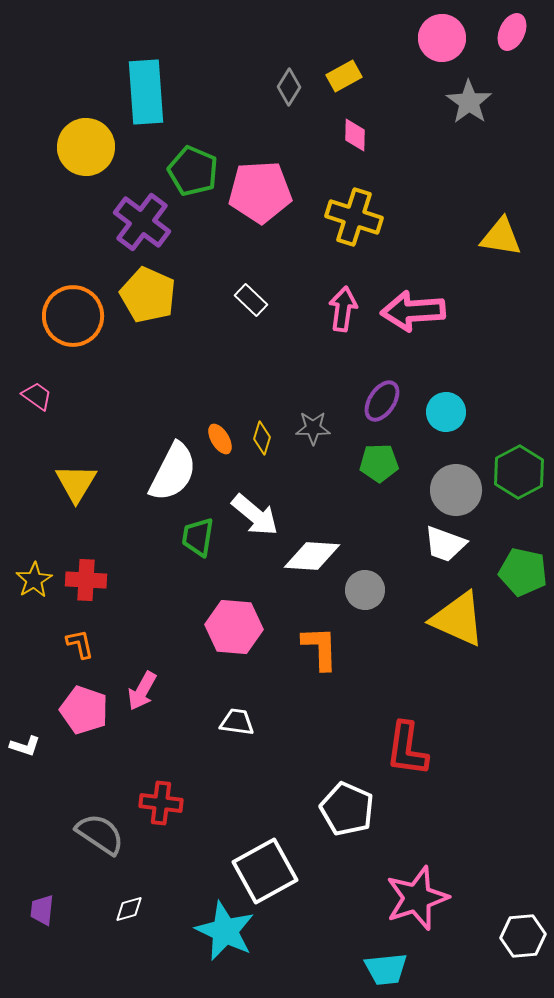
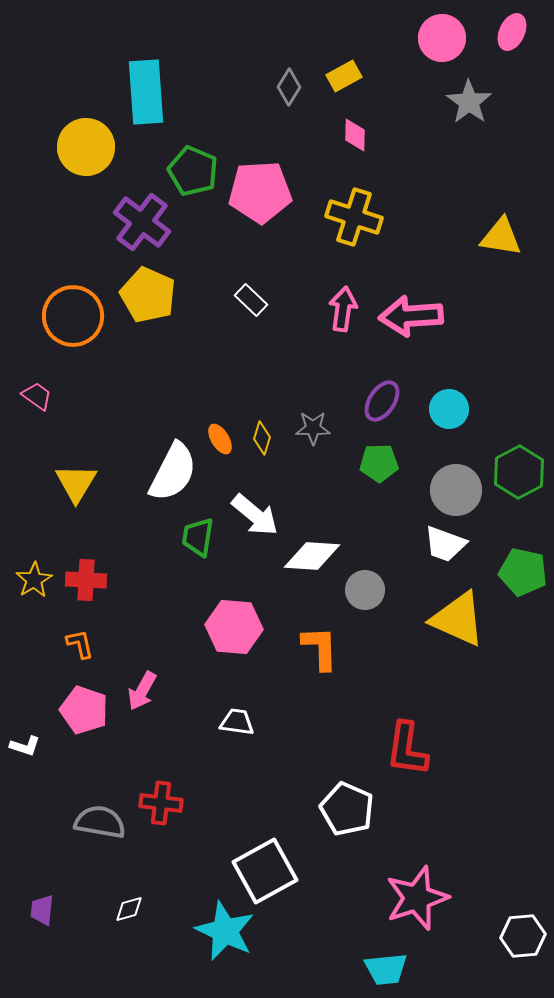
pink arrow at (413, 311): moved 2 px left, 5 px down
cyan circle at (446, 412): moved 3 px right, 3 px up
gray semicircle at (100, 834): moved 12 px up; rotated 24 degrees counterclockwise
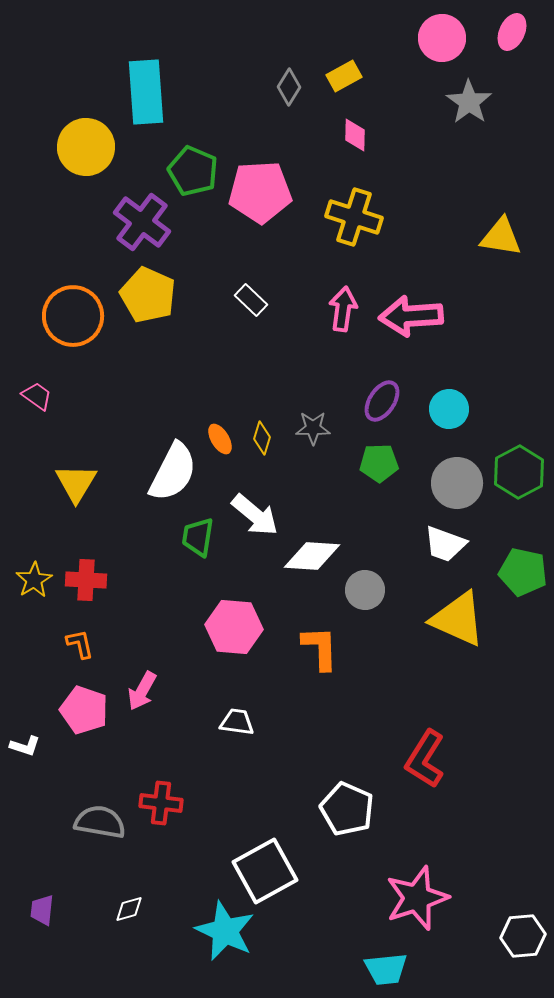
gray circle at (456, 490): moved 1 px right, 7 px up
red L-shape at (407, 749): moved 18 px right, 10 px down; rotated 24 degrees clockwise
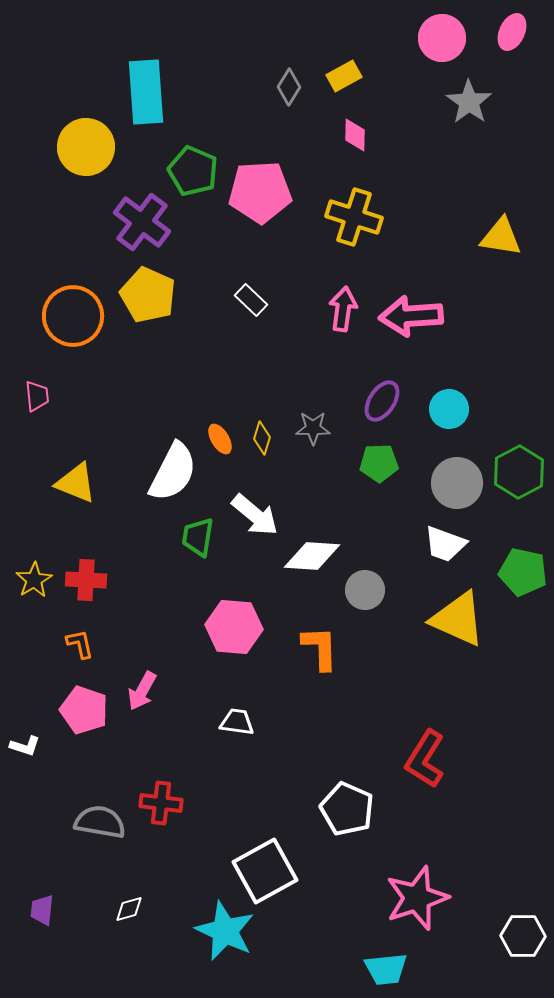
pink trapezoid at (37, 396): rotated 48 degrees clockwise
yellow triangle at (76, 483): rotated 39 degrees counterclockwise
white hexagon at (523, 936): rotated 6 degrees clockwise
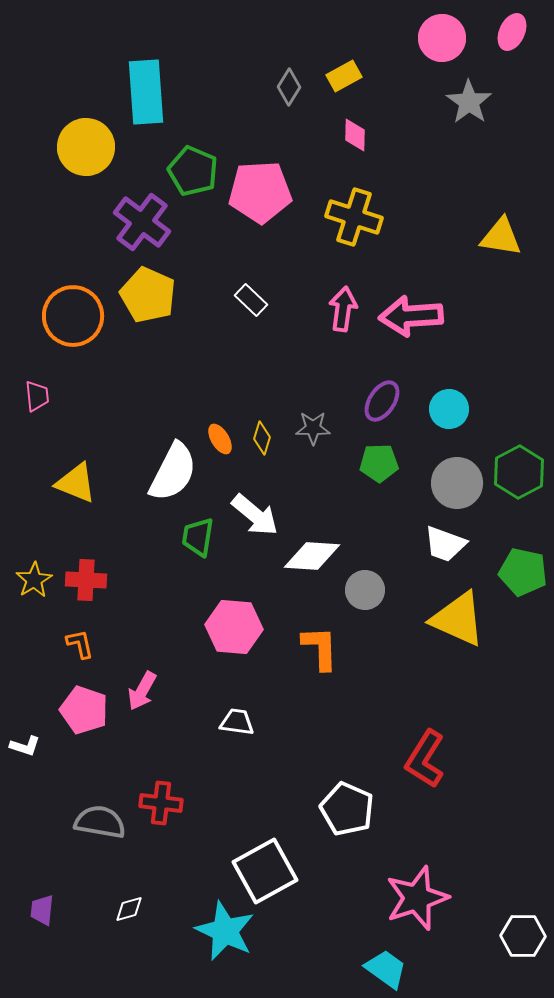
cyan trapezoid at (386, 969): rotated 138 degrees counterclockwise
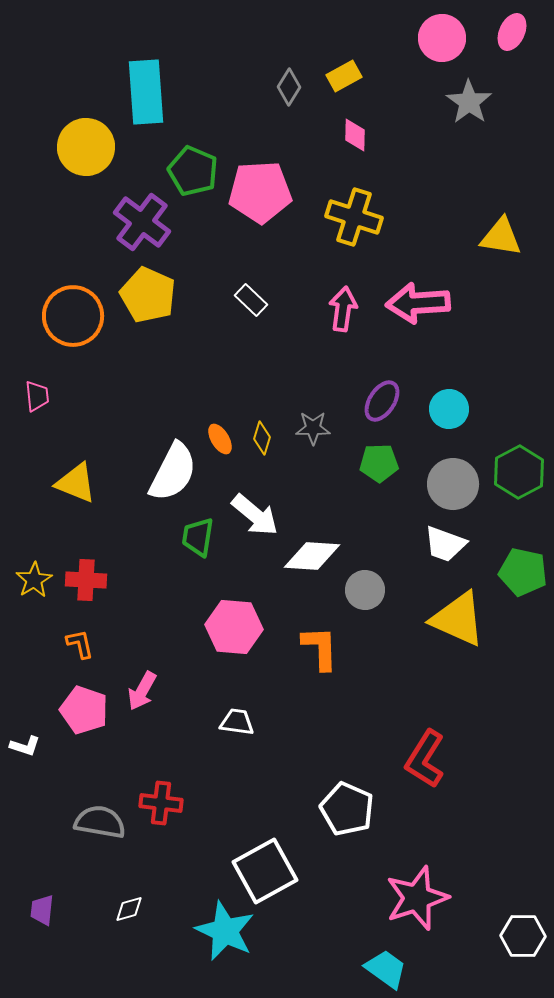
pink arrow at (411, 316): moved 7 px right, 13 px up
gray circle at (457, 483): moved 4 px left, 1 px down
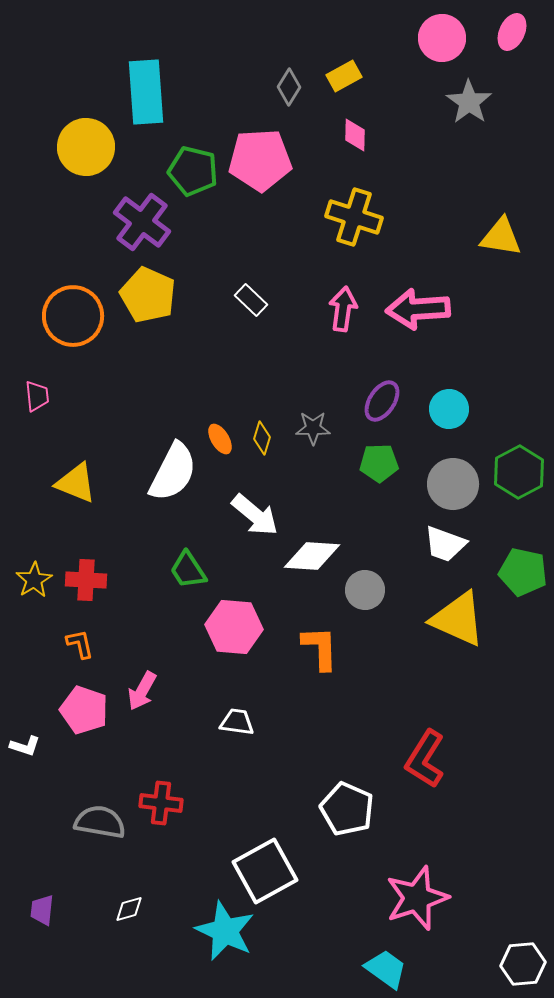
green pentagon at (193, 171): rotated 9 degrees counterclockwise
pink pentagon at (260, 192): moved 32 px up
pink arrow at (418, 303): moved 6 px down
green trapezoid at (198, 537): moved 10 px left, 33 px down; rotated 42 degrees counterclockwise
white hexagon at (523, 936): moved 28 px down; rotated 6 degrees counterclockwise
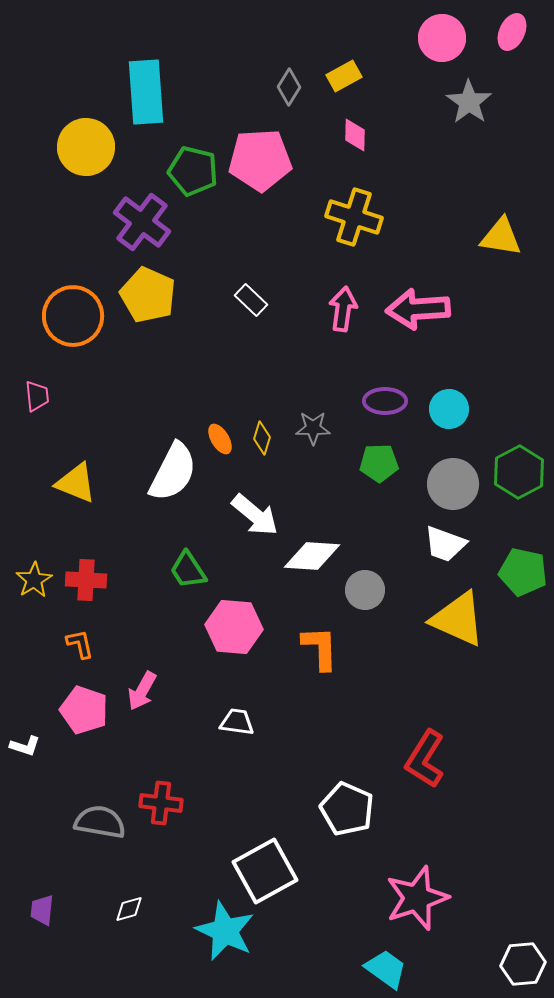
purple ellipse at (382, 401): moved 3 px right; rotated 57 degrees clockwise
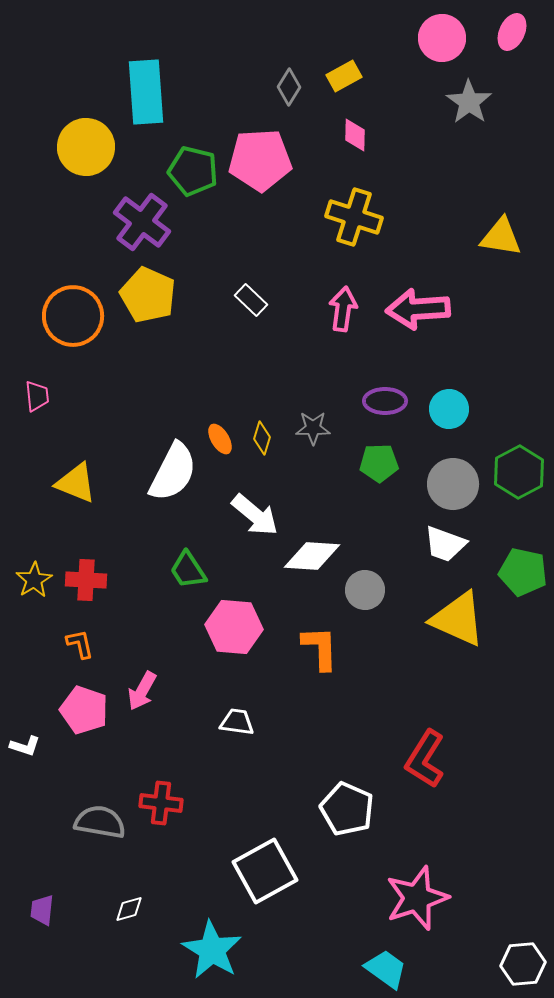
cyan star at (225, 931): moved 13 px left, 19 px down; rotated 6 degrees clockwise
